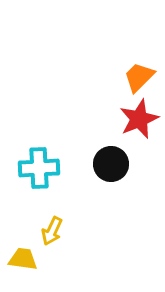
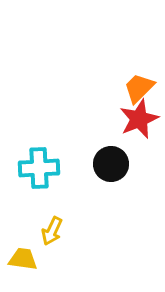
orange trapezoid: moved 11 px down
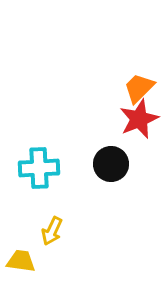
yellow trapezoid: moved 2 px left, 2 px down
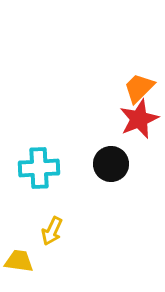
yellow trapezoid: moved 2 px left
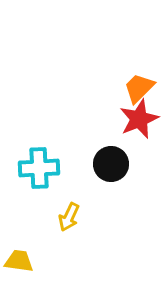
yellow arrow: moved 17 px right, 14 px up
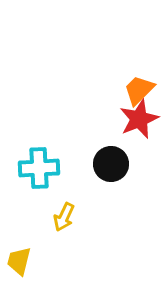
orange trapezoid: moved 2 px down
yellow arrow: moved 5 px left
yellow trapezoid: rotated 84 degrees counterclockwise
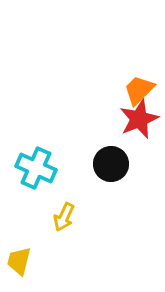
cyan cross: moved 3 px left; rotated 27 degrees clockwise
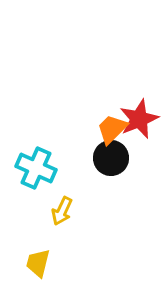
orange trapezoid: moved 27 px left, 39 px down
black circle: moved 6 px up
yellow arrow: moved 2 px left, 6 px up
yellow trapezoid: moved 19 px right, 2 px down
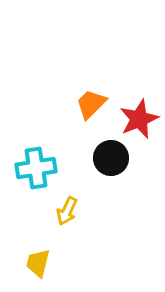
orange trapezoid: moved 21 px left, 25 px up
cyan cross: rotated 33 degrees counterclockwise
yellow arrow: moved 5 px right
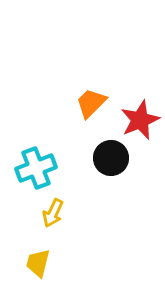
orange trapezoid: moved 1 px up
red star: moved 1 px right, 1 px down
cyan cross: rotated 12 degrees counterclockwise
yellow arrow: moved 14 px left, 2 px down
